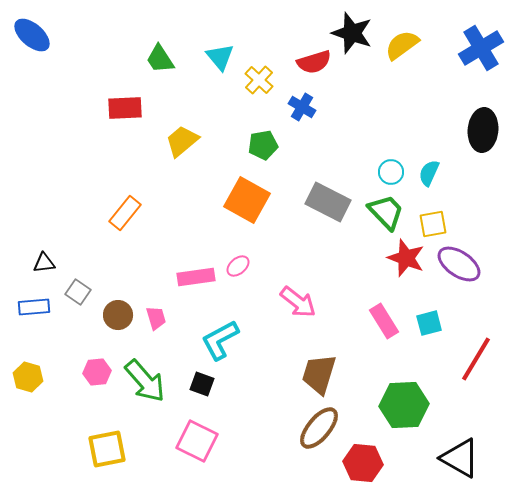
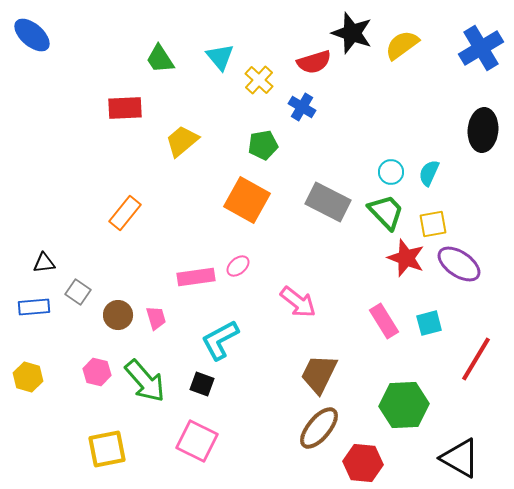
pink hexagon at (97, 372): rotated 20 degrees clockwise
brown trapezoid at (319, 374): rotated 9 degrees clockwise
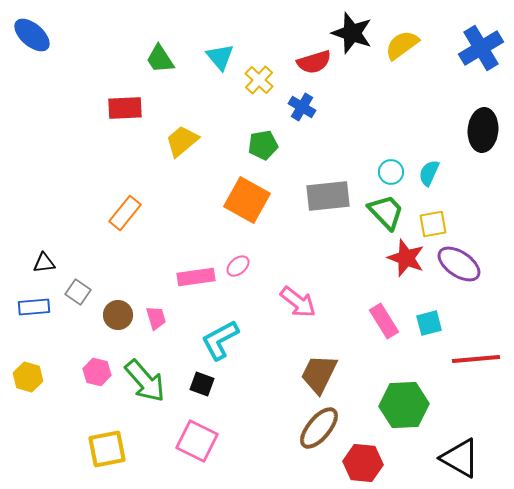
gray rectangle at (328, 202): moved 6 px up; rotated 33 degrees counterclockwise
red line at (476, 359): rotated 54 degrees clockwise
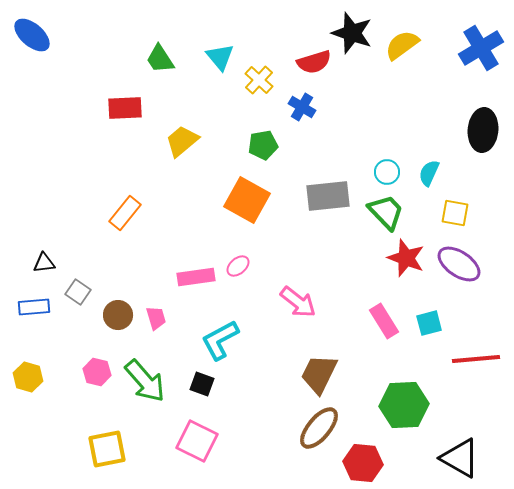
cyan circle at (391, 172): moved 4 px left
yellow square at (433, 224): moved 22 px right, 11 px up; rotated 20 degrees clockwise
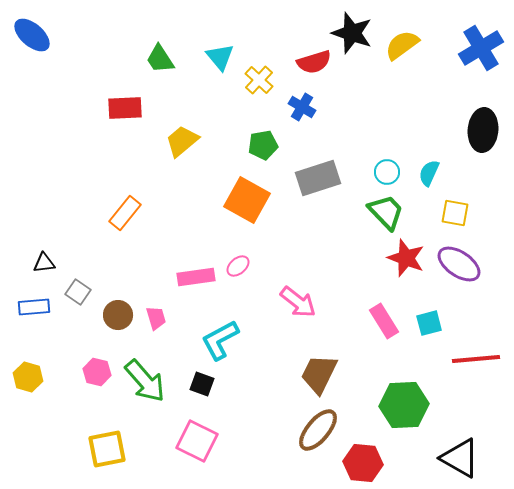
gray rectangle at (328, 196): moved 10 px left, 18 px up; rotated 12 degrees counterclockwise
brown ellipse at (319, 428): moved 1 px left, 2 px down
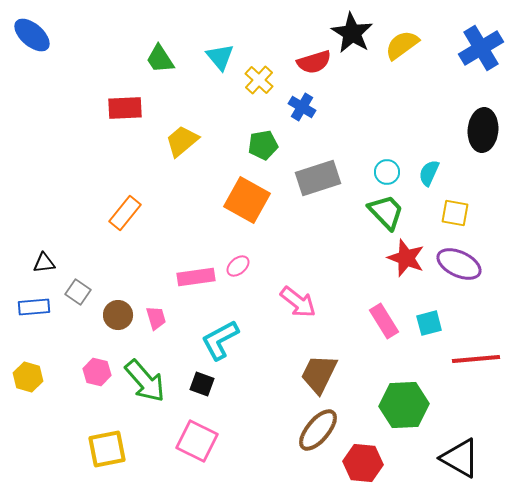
black star at (352, 33): rotated 12 degrees clockwise
purple ellipse at (459, 264): rotated 9 degrees counterclockwise
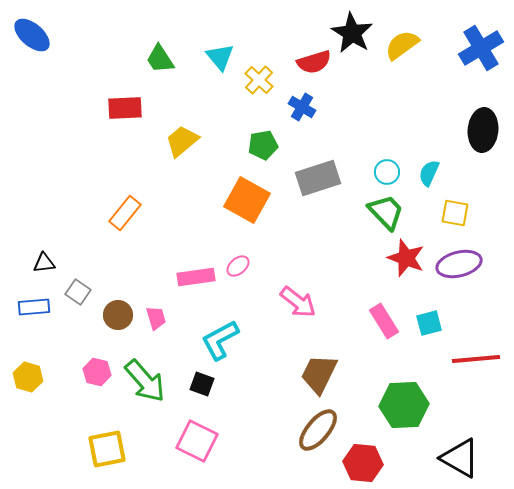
purple ellipse at (459, 264): rotated 39 degrees counterclockwise
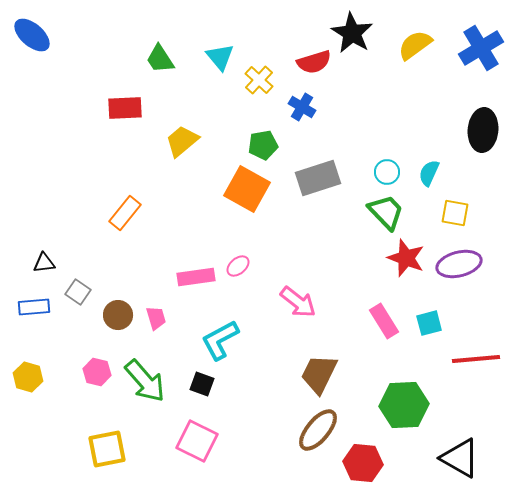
yellow semicircle at (402, 45): moved 13 px right
orange square at (247, 200): moved 11 px up
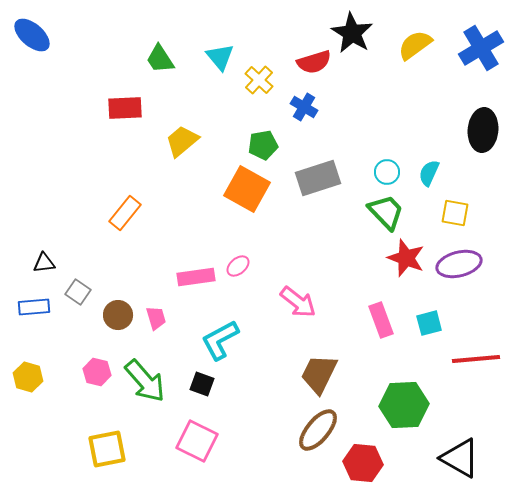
blue cross at (302, 107): moved 2 px right
pink rectangle at (384, 321): moved 3 px left, 1 px up; rotated 12 degrees clockwise
